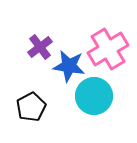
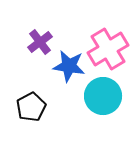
purple cross: moved 5 px up
cyan circle: moved 9 px right
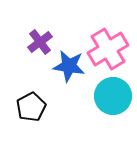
cyan circle: moved 10 px right
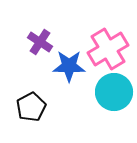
purple cross: rotated 20 degrees counterclockwise
blue star: rotated 8 degrees counterclockwise
cyan circle: moved 1 px right, 4 px up
